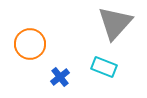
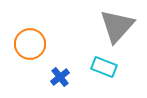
gray triangle: moved 2 px right, 3 px down
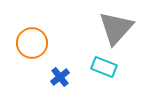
gray triangle: moved 1 px left, 2 px down
orange circle: moved 2 px right, 1 px up
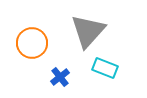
gray triangle: moved 28 px left, 3 px down
cyan rectangle: moved 1 px right, 1 px down
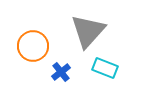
orange circle: moved 1 px right, 3 px down
blue cross: moved 1 px right, 5 px up
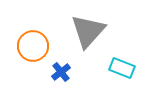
cyan rectangle: moved 17 px right
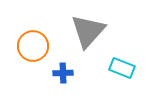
blue cross: moved 2 px right, 1 px down; rotated 36 degrees clockwise
